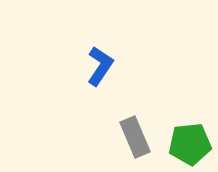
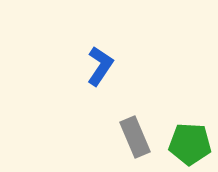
green pentagon: rotated 9 degrees clockwise
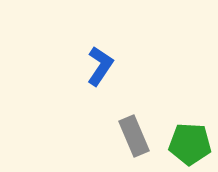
gray rectangle: moved 1 px left, 1 px up
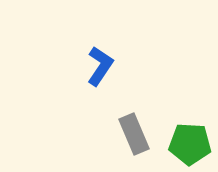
gray rectangle: moved 2 px up
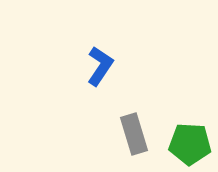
gray rectangle: rotated 6 degrees clockwise
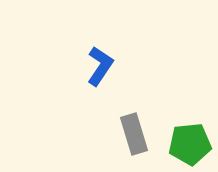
green pentagon: rotated 9 degrees counterclockwise
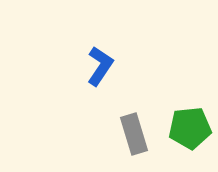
green pentagon: moved 16 px up
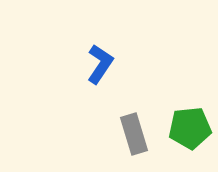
blue L-shape: moved 2 px up
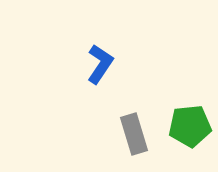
green pentagon: moved 2 px up
